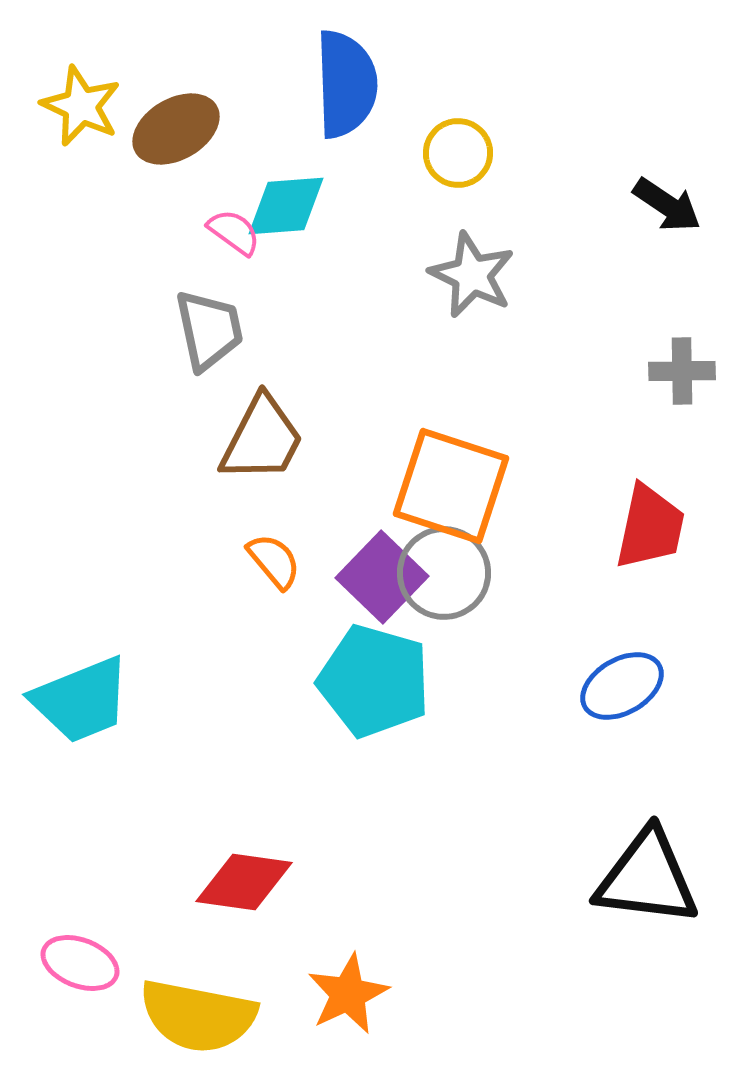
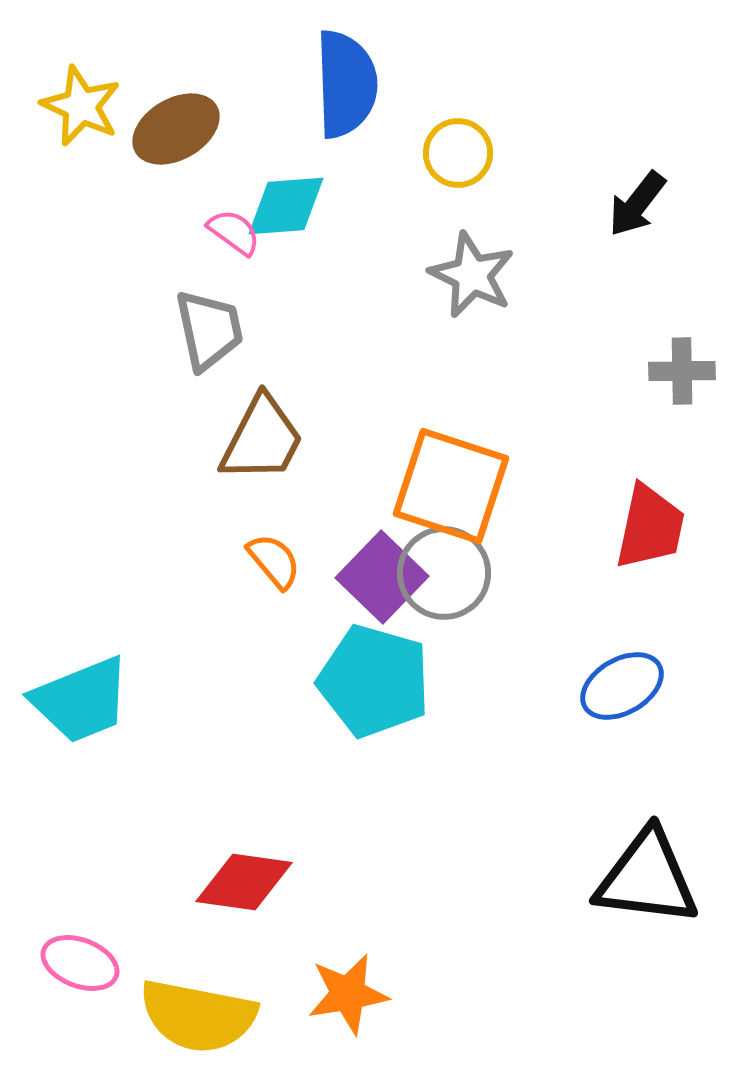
black arrow: moved 30 px left, 1 px up; rotated 94 degrees clockwise
orange star: rotated 16 degrees clockwise
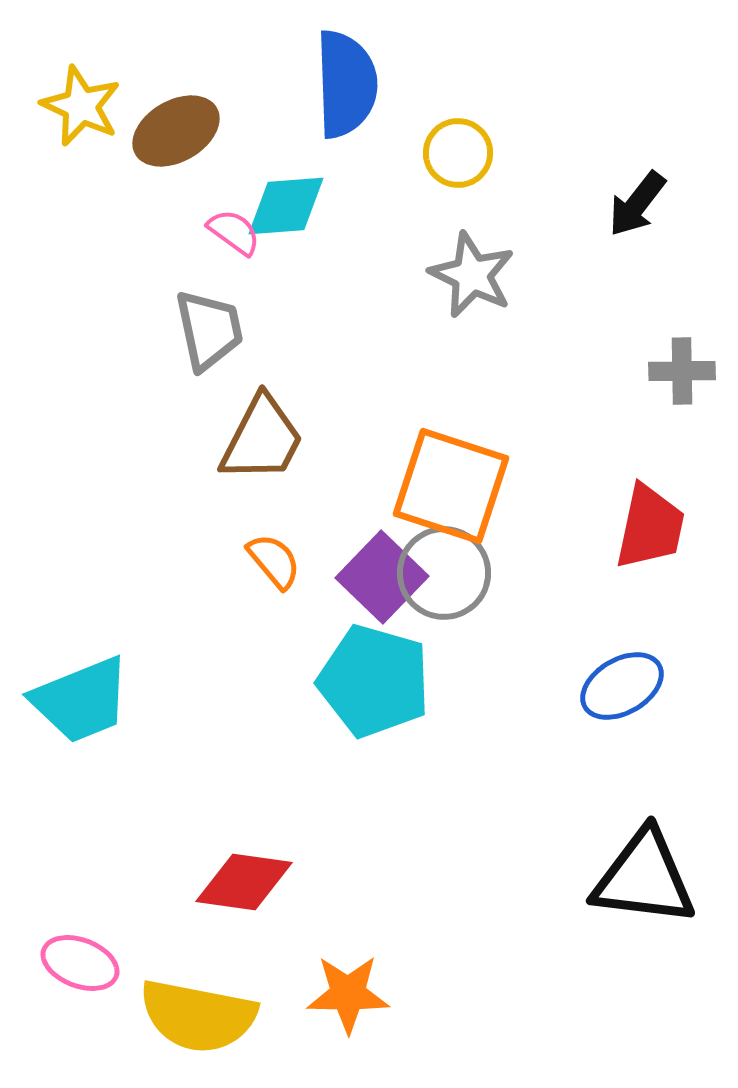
brown ellipse: moved 2 px down
black triangle: moved 3 px left
orange star: rotated 10 degrees clockwise
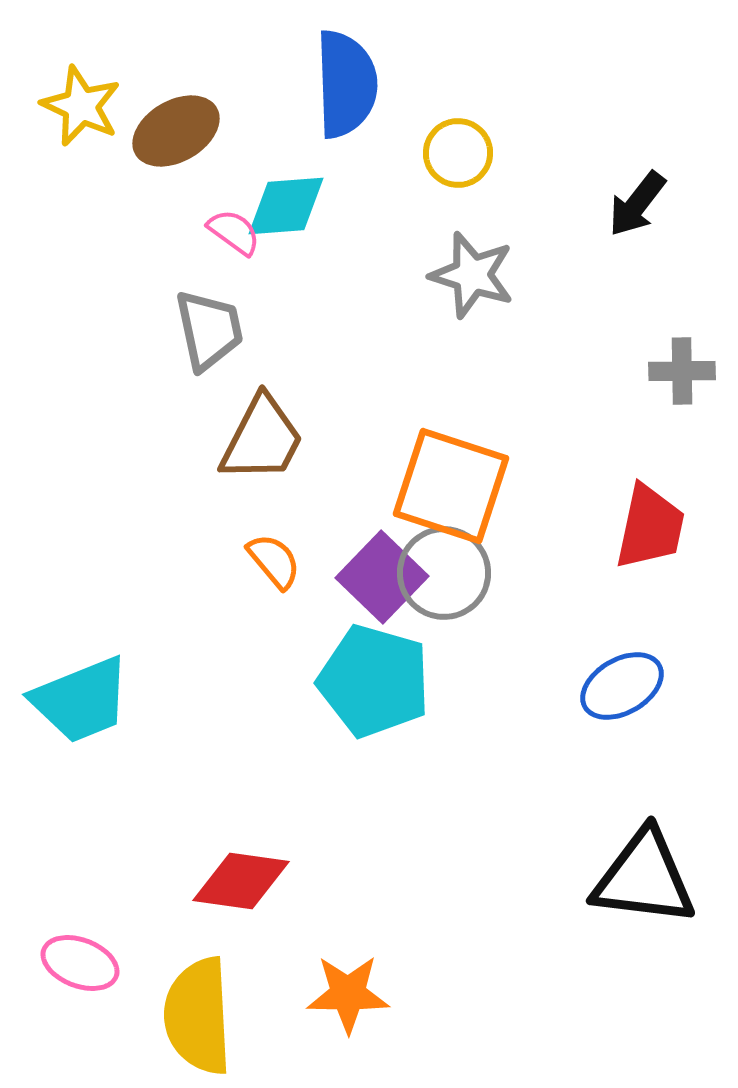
gray star: rotated 8 degrees counterclockwise
red diamond: moved 3 px left, 1 px up
yellow semicircle: rotated 76 degrees clockwise
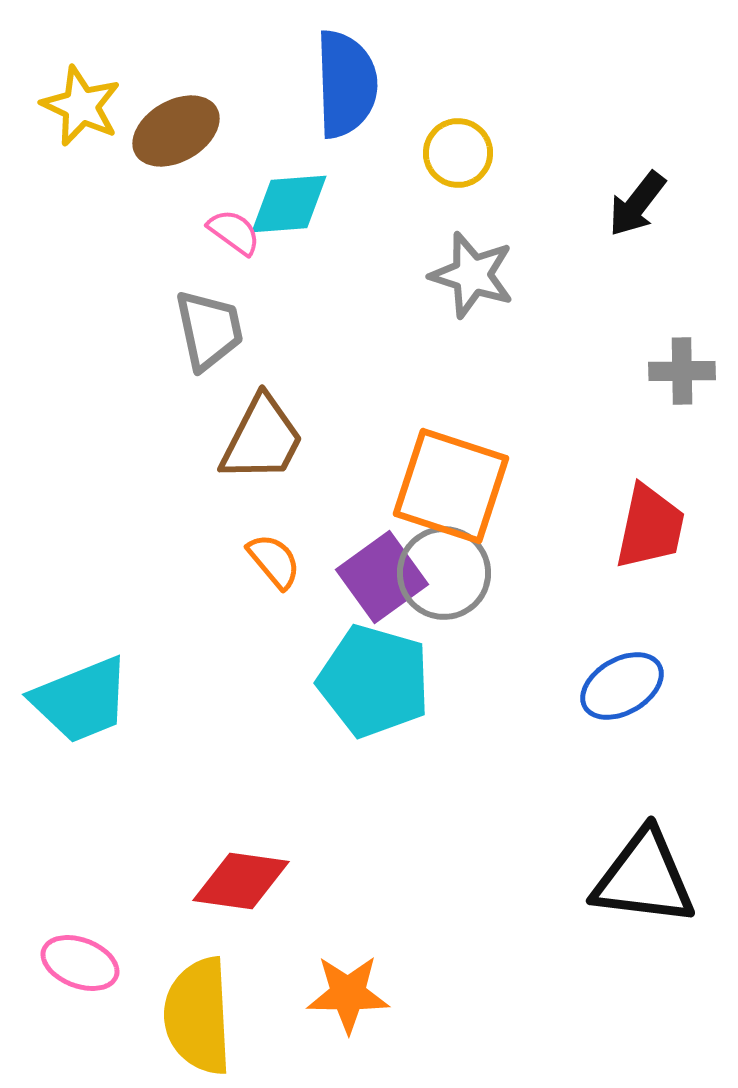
cyan diamond: moved 3 px right, 2 px up
purple square: rotated 10 degrees clockwise
